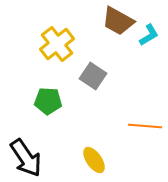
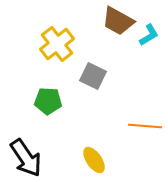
gray square: rotated 8 degrees counterclockwise
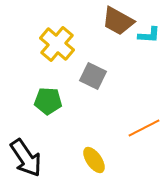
cyan L-shape: rotated 35 degrees clockwise
yellow cross: rotated 12 degrees counterclockwise
orange line: moved 1 px left, 2 px down; rotated 32 degrees counterclockwise
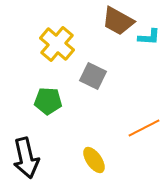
cyan L-shape: moved 2 px down
black arrow: rotated 21 degrees clockwise
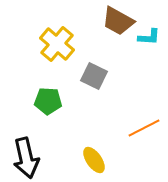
gray square: moved 1 px right
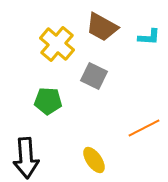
brown trapezoid: moved 16 px left, 6 px down
black arrow: rotated 9 degrees clockwise
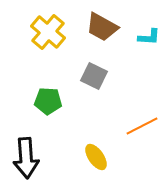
yellow cross: moved 9 px left, 12 px up
orange line: moved 2 px left, 2 px up
yellow ellipse: moved 2 px right, 3 px up
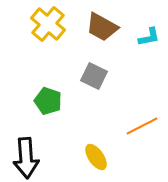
yellow cross: moved 8 px up
cyan L-shape: rotated 15 degrees counterclockwise
green pentagon: rotated 16 degrees clockwise
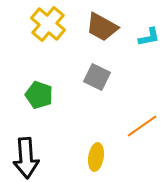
gray square: moved 3 px right, 1 px down
green pentagon: moved 9 px left, 6 px up
orange line: rotated 8 degrees counterclockwise
yellow ellipse: rotated 44 degrees clockwise
